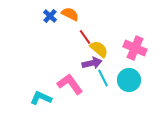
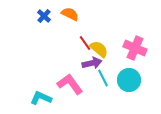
blue cross: moved 6 px left
red line: moved 6 px down
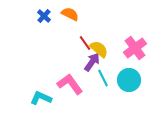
pink cross: rotated 30 degrees clockwise
purple arrow: moved 1 px up; rotated 42 degrees counterclockwise
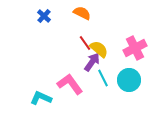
orange semicircle: moved 12 px right, 1 px up
pink cross: rotated 10 degrees clockwise
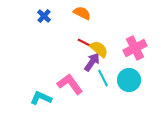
red line: rotated 28 degrees counterclockwise
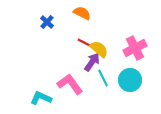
blue cross: moved 3 px right, 6 px down
cyan circle: moved 1 px right
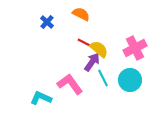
orange semicircle: moved 1 px left, 1 px down
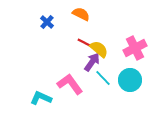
cyan line: rotated 18 degrees counterclockwise
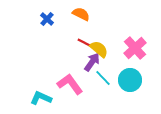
blue cross: moved 3 px up
pink cross: rotated 15 degrees counterclockwise
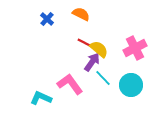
pink cross: rotated 15 degrees clockwise
cyan circle: moved 1 px right, 5 px down
